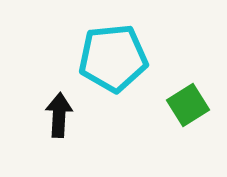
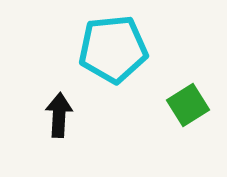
cyan pentagon: moved 9 px up
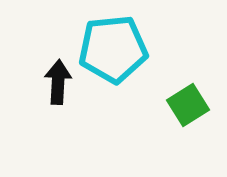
black arrow: moved 1 px left, 33 px up
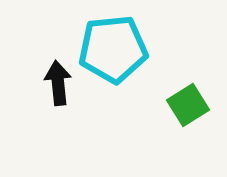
black arrow: moved 1 px down; rotated 9 degrees counterclockwise
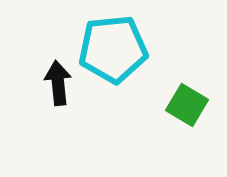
green square: moved 1 px left; rotated 27 degrees counterclockwise
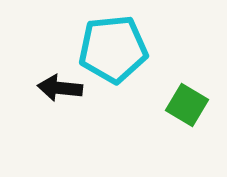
black arrow: moved 2 px right, 5 px down; rotated 78 degrees counterclockwise
